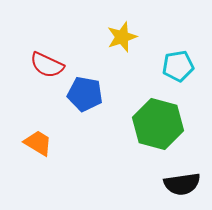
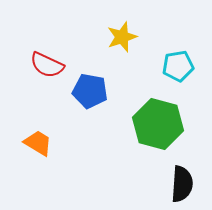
blue pentagon: moved 5 px right, 3 px up
black semicircle: rotated 78 degrees counterclockwise
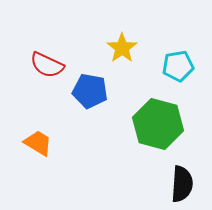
yellow star: moved 11 px down; rotated 16 degrees counterclockwise
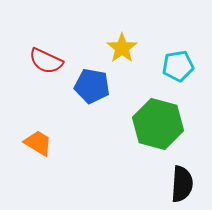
red semicircle: moved 1 px left, 4 px up
blue pentagon: moved 2 px right, 5 px up
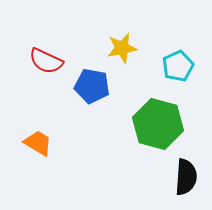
yellow star: rotated 24 degrees clockwise
cyan pentagon: rotated 16 degrees counterclockwise
black semicircle: moved 4 px right, 7 px up
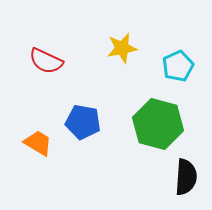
blue pentagon: moved 9 px left, 36 px down
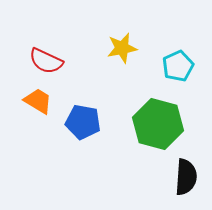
orange trapezoid: moved 42 px up
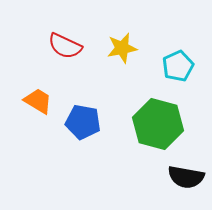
red semicircle: moved 19 px right, 15 px up
black semicircle: rotated 96 degrees clockwise
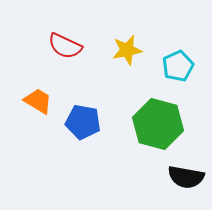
yellow star: moved 5 px right, 2 px down
